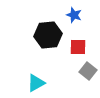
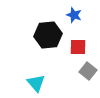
cyan triangle: rotated 42 degrees counterclockwise
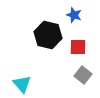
black hexagon: rotated 20 degrees clockwise
gray square: moved 5 px left, 4 px down
cyan triangle: moved 14 px left, 1 px down
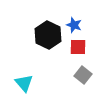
blue star: moved 10 px down
black hexagon: rotated 12 degrees clockwise
cyan triangle: moved 2 px right, 1 px up
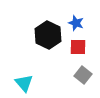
blue star: moved 2 px right, 2 px up
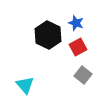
red square: rotated 30 degrees counterclockwise
cyan triangle: moved 1 px right, 2 px down
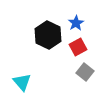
blue star: rotated 21 degrees clockwise
gray square: moved 2 px right, 3 px up
cyan triangle: moved 3 px left, 3 px up
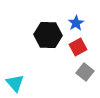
black hexagon: rotated 24 degrees counterclockwise
cyan triangle: moved 7 px left, 1 px down
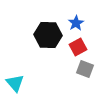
gray square: moved 3 px up; rotated 18 degrees counterclockwise
